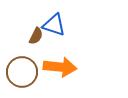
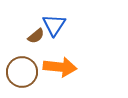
blue triangle: rotated 45 degrees clockwise
brown semicircle: rotated 24 degrees clockwise
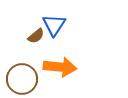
brown circle: moved 7 px down
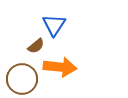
brown semicircle: moved 10 px down
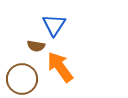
brown semicircle: rotated 48 degrees clockwise
orange arrow: rotated 132 degrees counterclockwise
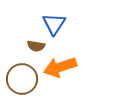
blue triangle: moved 1 px up
orange arrow: rotated 72 degrees counterclockwise
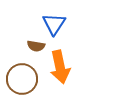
orange arrow: rotated 84 degrees counterclockwise
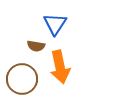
blue triangle: moved 1 px right
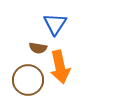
brown semicircle: moved 2 px right, 2 px down
brown circle: moved 6 px right, 1 px down
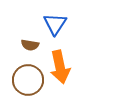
brown semicircle: moved 8 px left, 3 px up
